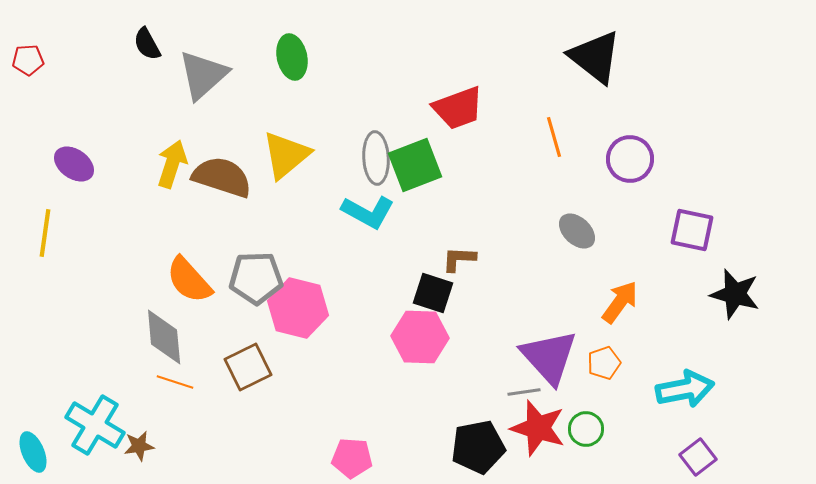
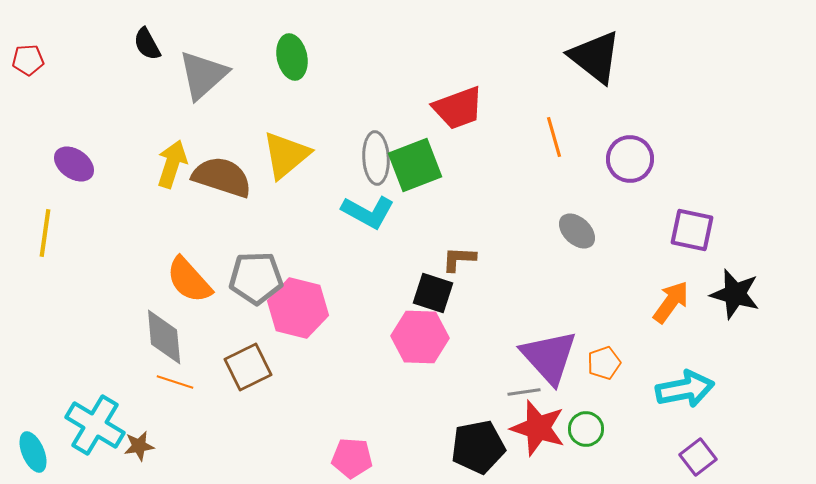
orange arrow at (620, 302): moved 51 px right
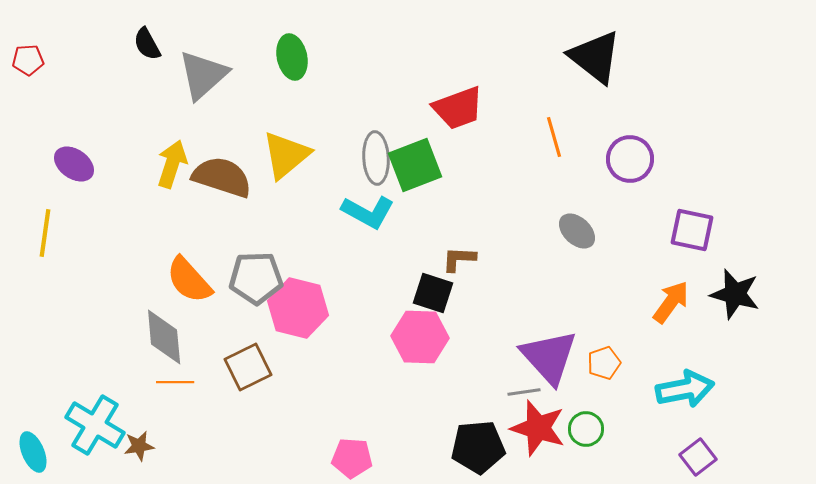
orange line at (175, 382): rotated 18 degrees counterclockwise
black pentagon at (478, 447): rotated 6 degrees clockwise
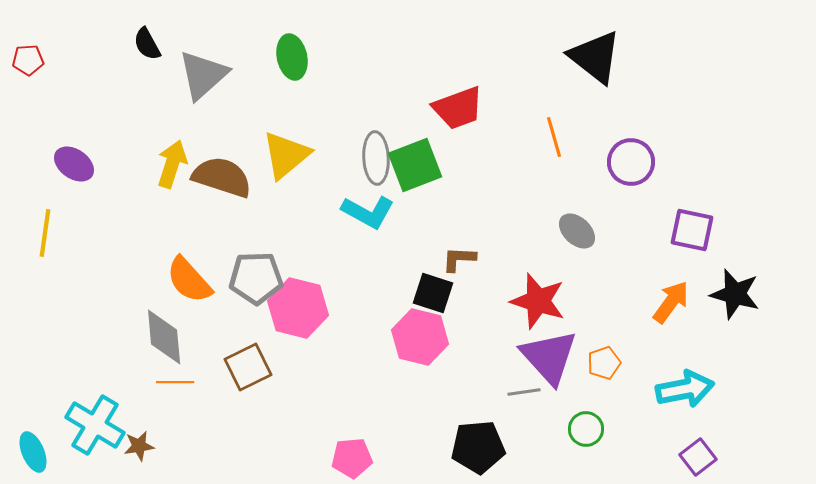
purple circle at (630, 159): moved 1 px right, 3 px down
pink hexagon at (420, 337): rotated 12 degrees clockwise
red star at (538, 428): moved 127 px up
pink pentagon at (352, 458): rotated 9 degrees counterclockwise
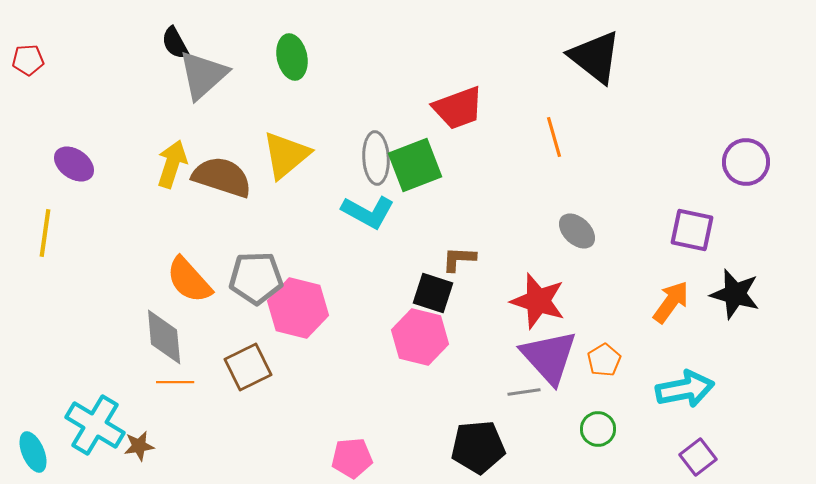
black semicircle at (147, 44): moved 28 px right, 1 px up
purple circle at (631, 162): moved 115 px right
orange pentagon at (604, 363): moved 3 px up; rotated 12 degrees counterclockwise
green circle at (586, 429): moved 12 px right
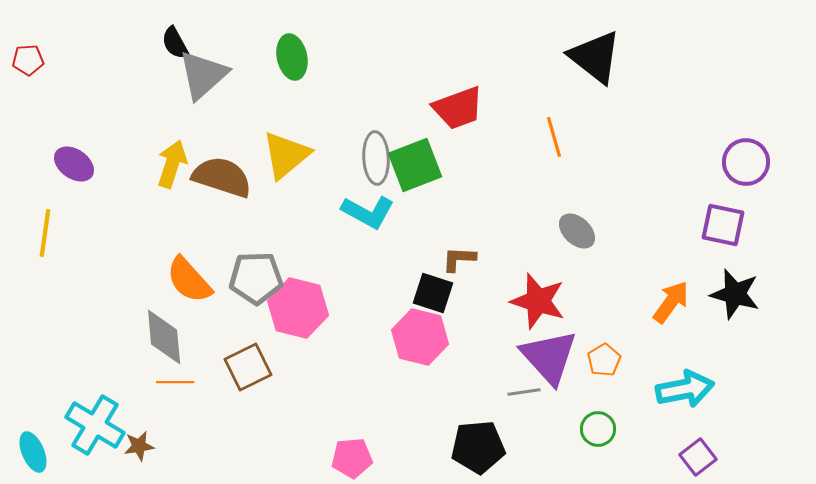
purple square at (692, 230): moved 31 px right, 5 px up
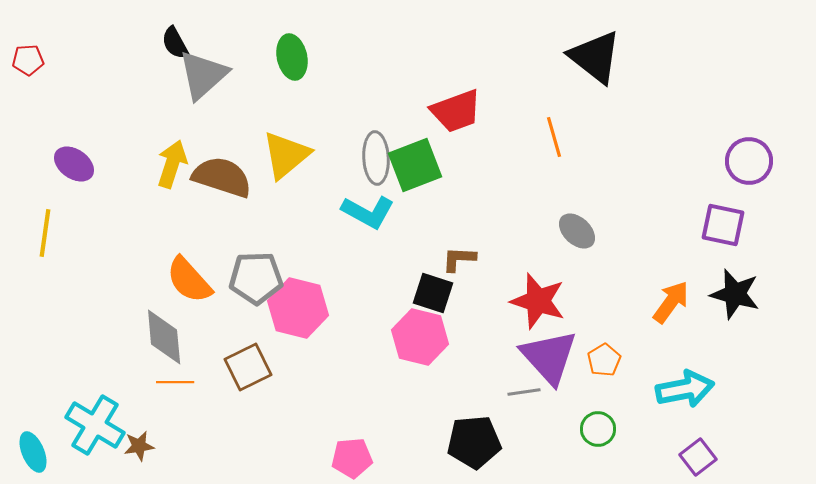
red trapezoid at (458, 108): moved 2 px left, 3 px down
purple circle at (746, 162): moved 3 px right, 1 px up
black pentagon at (478, 447): moved 4 px left, 5 px up
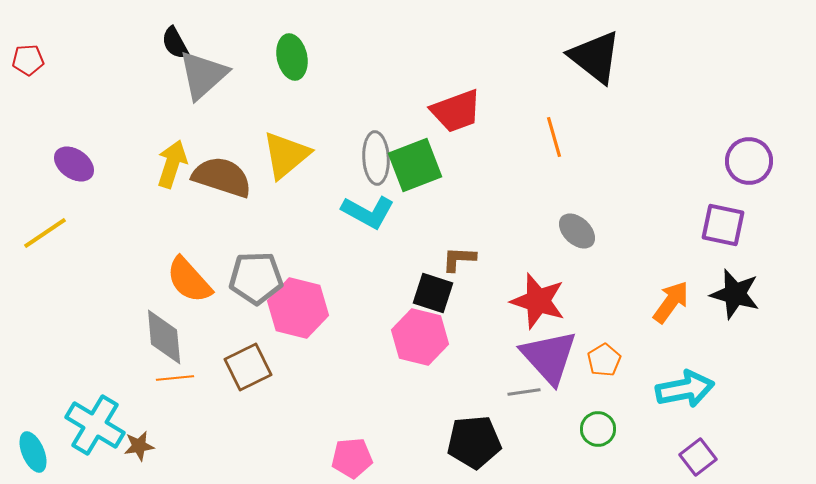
yellow line at (45, 233): rotated 48 degrees clockwise
orange line at (175, 382): moved 4 px up; rotated 6 degrees counterclockwise
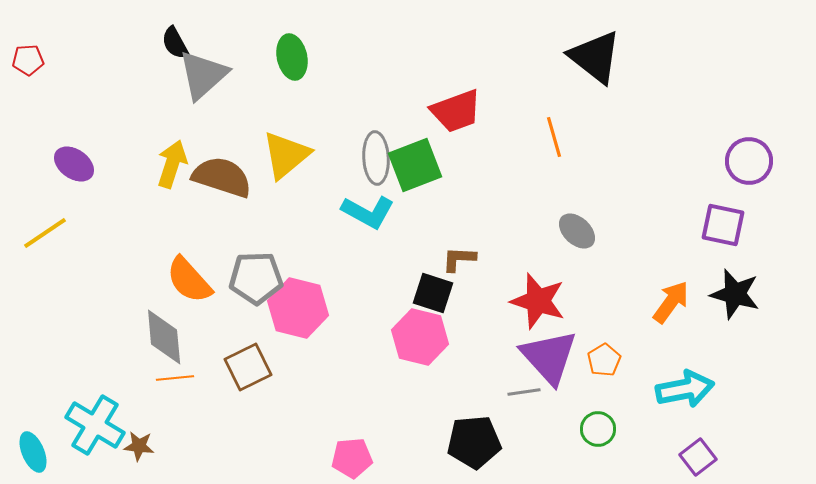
brown star at (139, 446): rotated 16 degrees clockwise
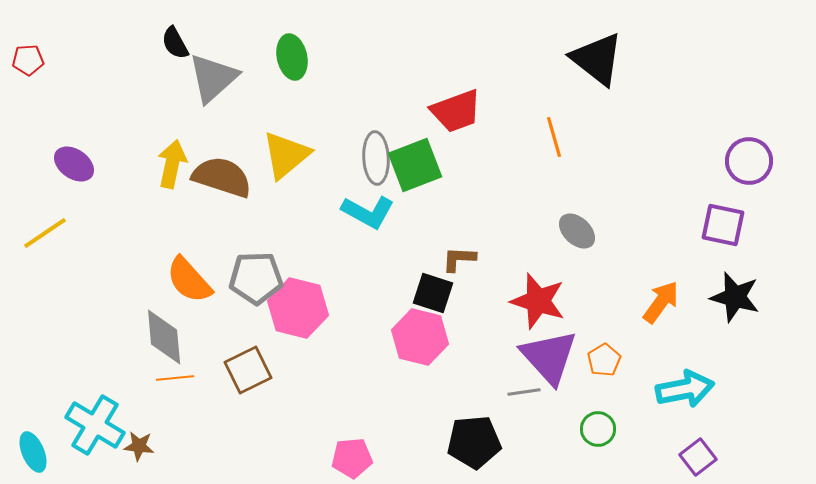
black triangle at (595, 57): moved 2 px right, 2 px down
gray triangle at (203, 75): moved 10 px right, 3 px down
yellow arrow at (172, 164): rotated 6 degrees counterclockwise
black star at (735, 294): moved 3 px down
orange arrow at (671, 302): moved 10 px left
brown square at (248, 367): moved 3 px down
